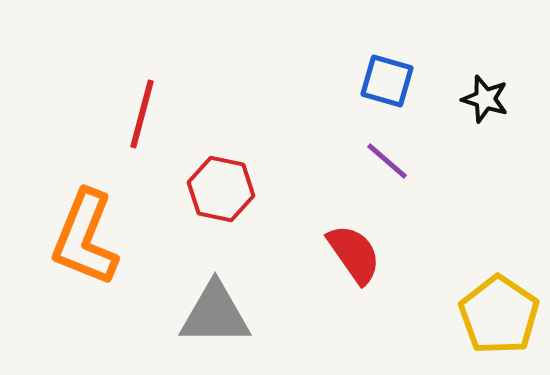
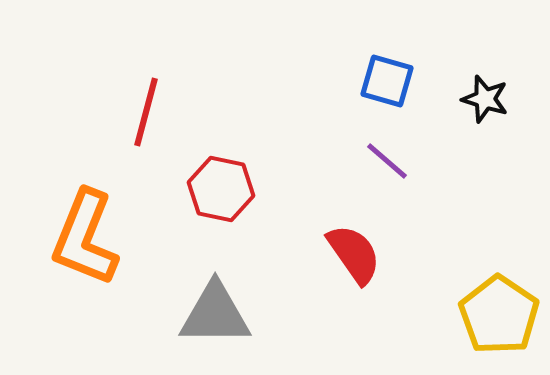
red line: moved 4 px right, 2 px up
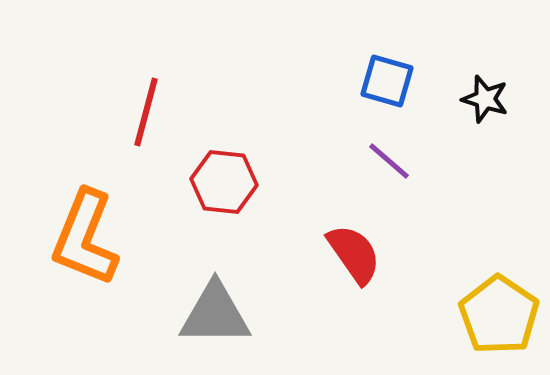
purple line: moved 2 px right
red hexagon: moved 3 px right, 7 px up; rotated 6 degrees counterclockwise
